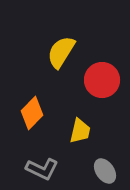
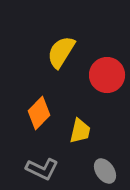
red circle: moved 5 px right, 5 px up
orange diamond: moved 7 px right
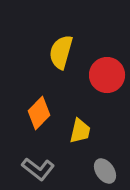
yellow semicircle: rotated 16 degrees counterclockwise
gray L-shape: moved 4 px left; rotated 12 degrees clockwise
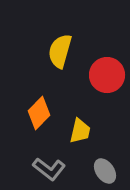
yellow semicircle: moved 1 px left, 1 px up
gray L-shape: moved 11 px right
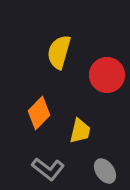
yellow semicircle: moved 1 px left, 1 px down
gray L-shape: moved 1 px left
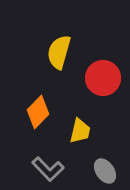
red circle: moved 4 px left, 3 px down
orange diamond: moved 1 px left, 1 px up
gray L-shape: rotated 8 degrees clockwise
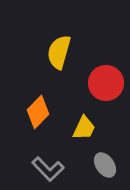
red circle: moved 3 px right, 5 px down
yellow trapezoid: moved 4 px right, 3 px up; rotated 12 degrees clockwise
gray ellipse: moved 6 px up
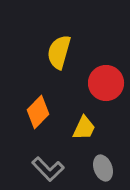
gray ellipse: moved 2 px left, 3 px down; rotated 15 degrees clockwise
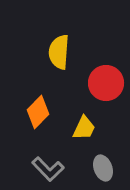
yellow semicircle: rotated 12 degrees counterclockwise
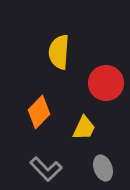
orange diamond: moved 1 px right
gray L-shape: moved 2 px left
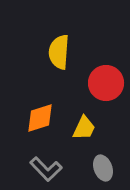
orange diamond: moved 1 px right, 6 px down; rotated 28 degrees clockwise
